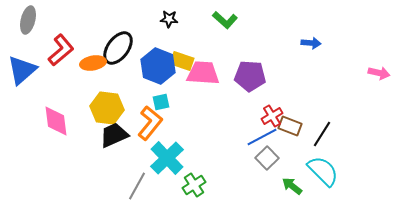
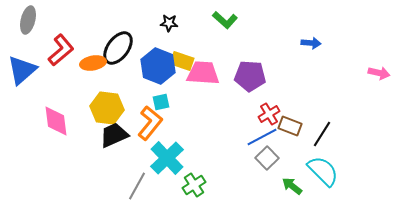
black star: moved 4 px down
red cross: moved 3 px left, 2 px up
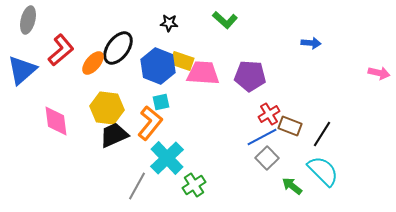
orange ellipse: rotated 40 degrees counterclockwise
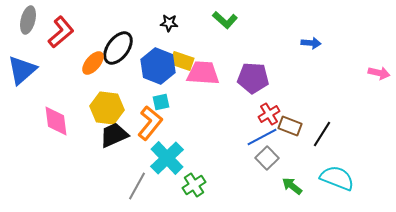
red L-shape: moved 18 px up
purple pentagon: moved 3 px right, 2 px down
cyan semicircle: moved 14 px right, 7 px down; rotated 24 degrees counterclockwise
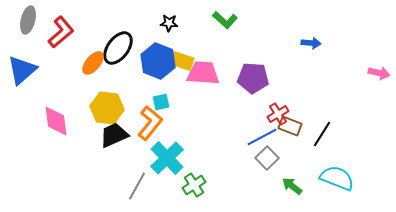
blue hexagon: moved 5 px up
red cross: moved 9 px right
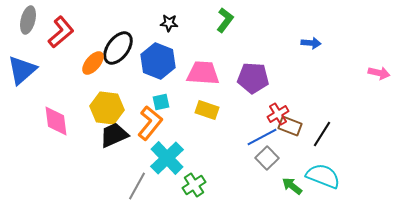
green L-shape: rotated 95 degrees counterclockwise
yellow rectangle: moved 25 px right, 49 px down
cyan semicircle: moved 14 px left, 2 px up
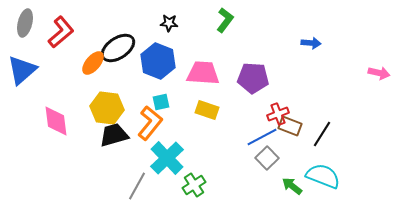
gray ellipse: moved 3 px left, 3 px down
black ellipse: rotated 20 degrees clockwise
red cross: rotated 10 degrees clockwise
black trapezoid: rotated 8 degrees clockwise
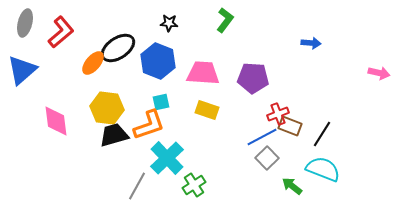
orange L-shape: moved 1 px left, 2 px down; rotated 32 degrees clockwise
cyan semicircle: moved 7 px up
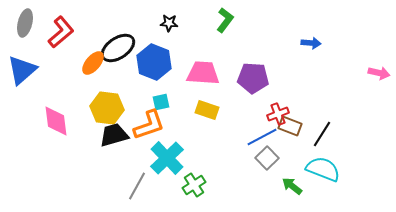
blue hexagon: moved 4 px left, 1 px down
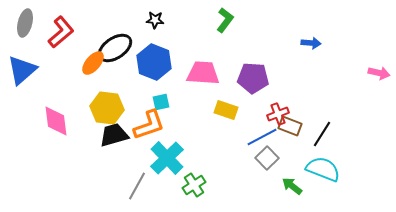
black star: moved 14 px left, 3 px up
black ellipse: moved 3 px left
yellow rectangle: moved 19 px right
